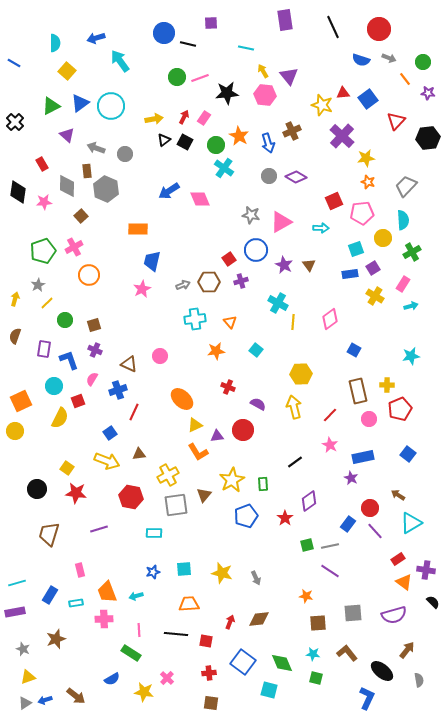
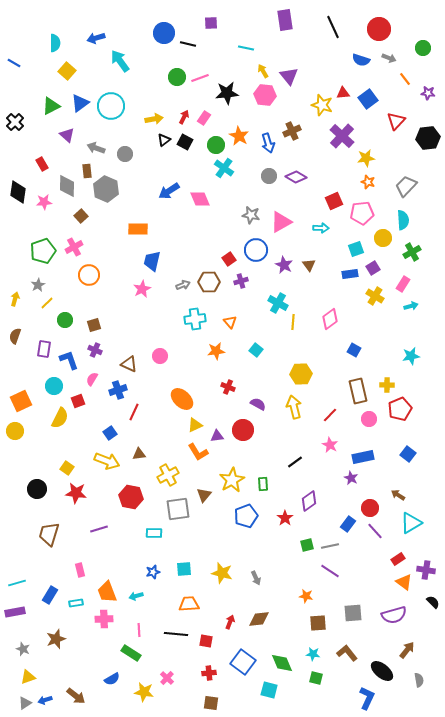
green circle at (423, 62): moved 14 px up
gray square at (176, 505): moved 2 px right, 4 px down
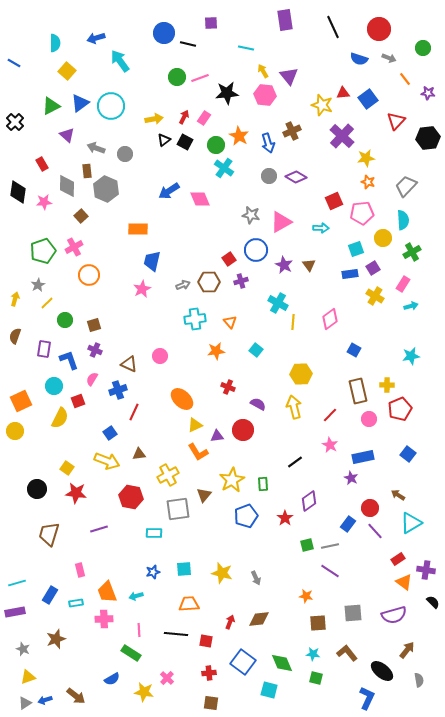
blue semicircle at (361, 60): moved 2 px left, 1 px up
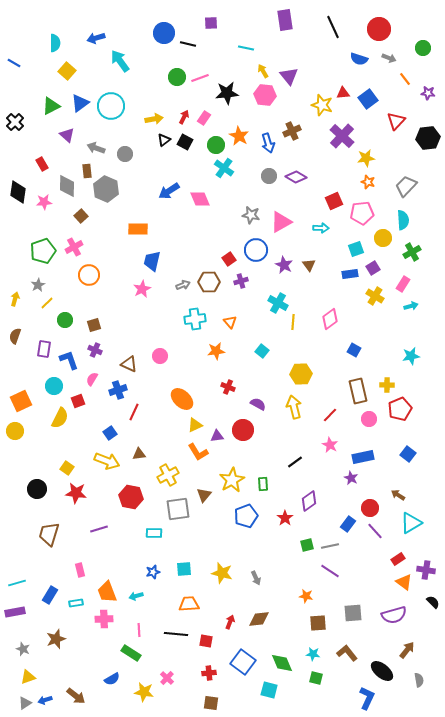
cyan square at (256, 350): moved 6 px right, 1 px down
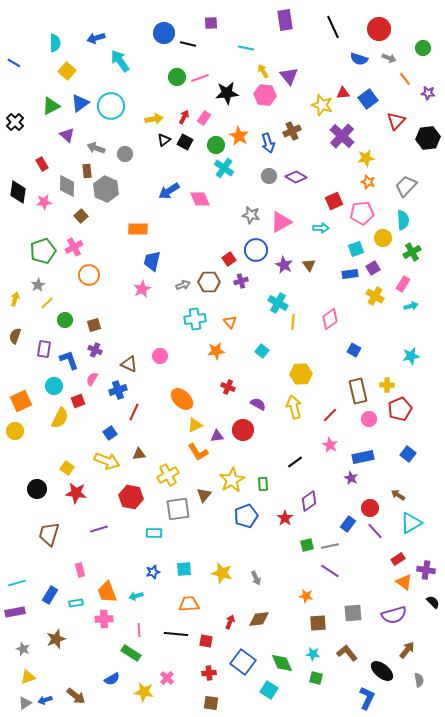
cyan square at (269, 690): rotated 18 degrees clockwise
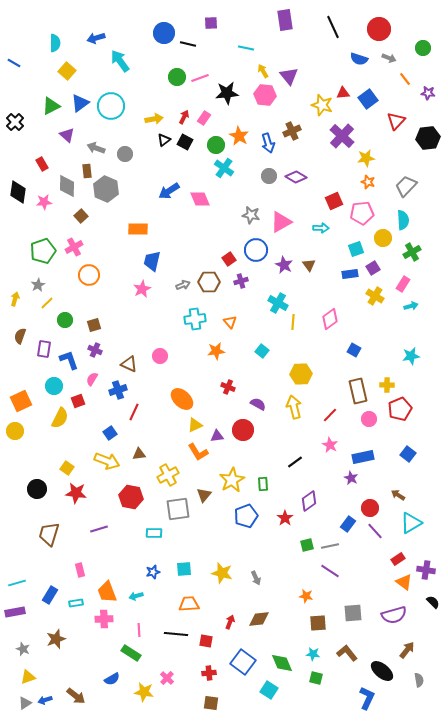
brown semicircle at (15, 336): moved 5 px right
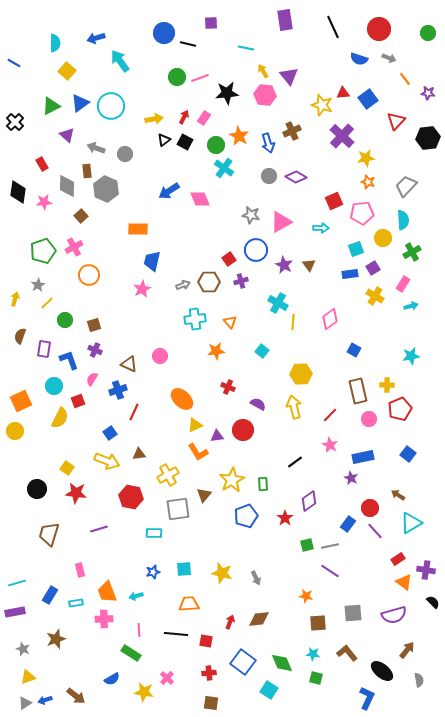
green circle at (423, 48): moved 5 px right, 15 px up
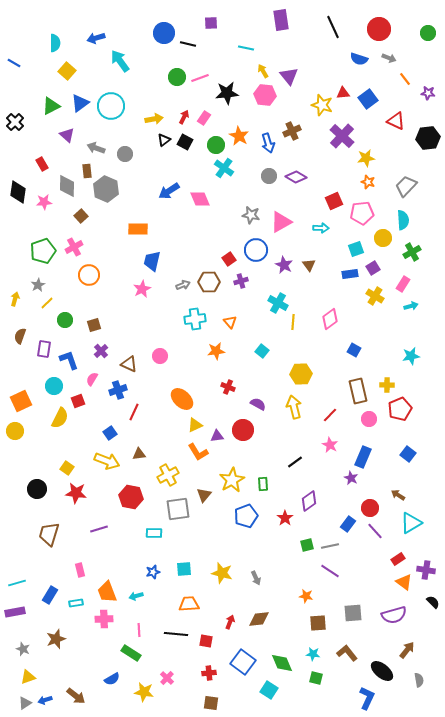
purple rectangle at (285, 20): moved 4 px left
red triangle at (396, 121): rotated 48 degrees counterclockwise
purple cross at (95, 350): moved 6 px right, 1 px down; rotated 24 degrees clockwise
blue rectangle at (363, 457): rotated 55 degrees counterclockwise
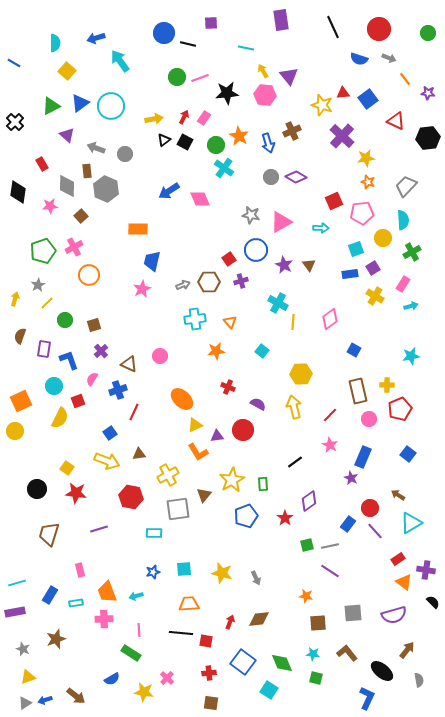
gray circle at (269, 176): moved 2 px right, 1 px down
pink star at (44, 202): moved 6 px right, 4 px down
black line at (176, 634): moved 5 px right, 1 px up
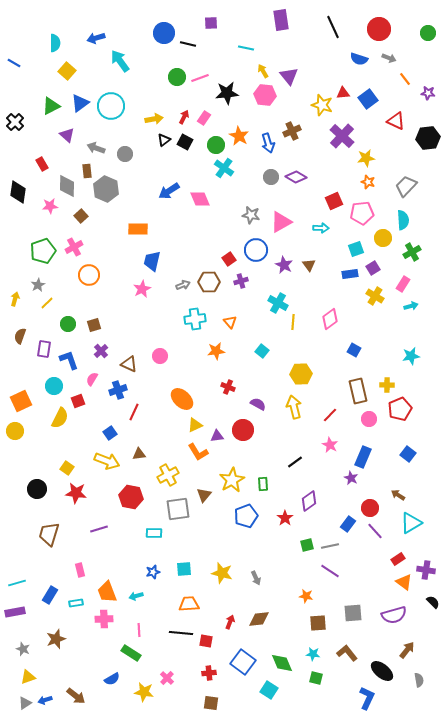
green circle at (65, 320): moved 3 px right, 4 px down
